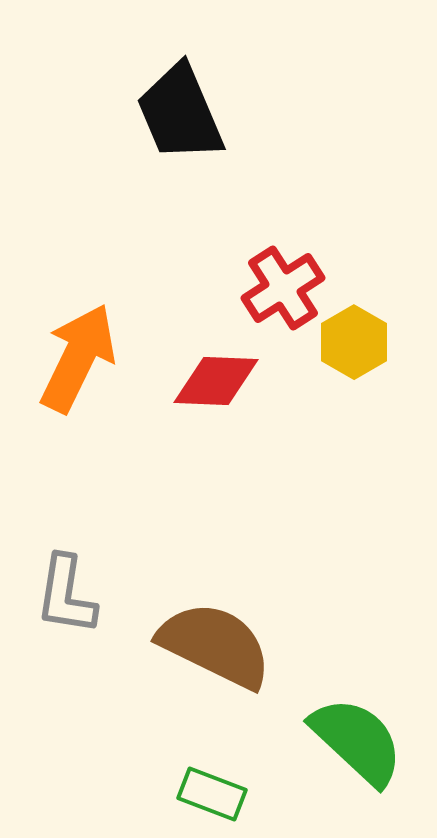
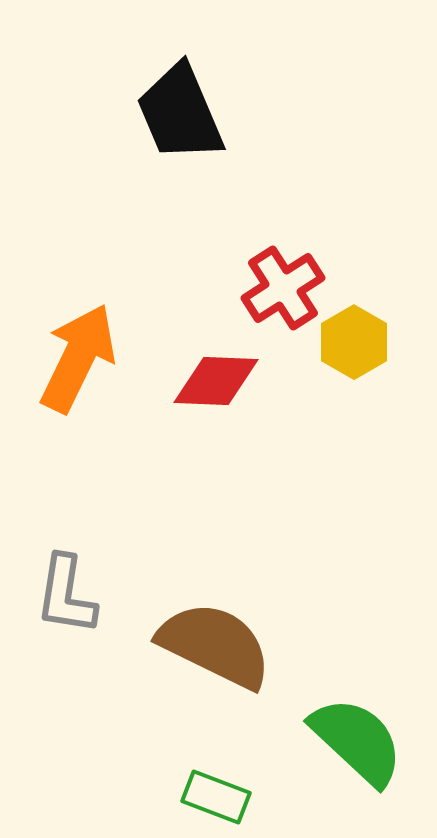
green rectangle: moved 4 px right, 3 px down
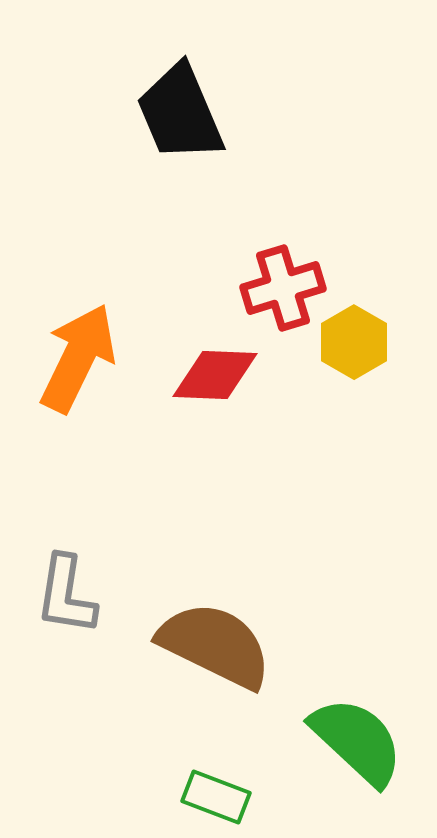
red cross: rotated 16 degrees clockwise
red diamond: moved 1 px left, 6 px up
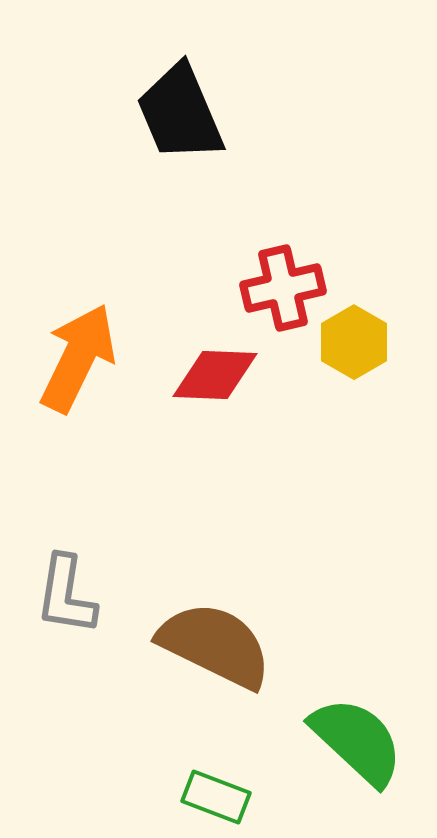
red cross: rotated 4 degrees clockwise
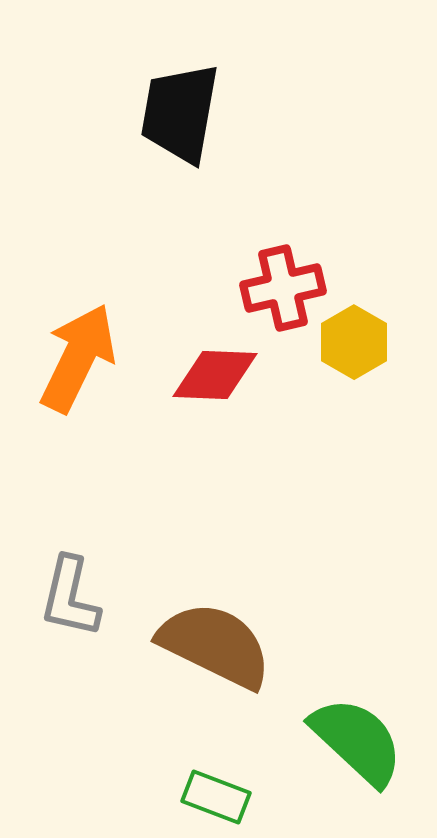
black trapezoid: rotated 33 degrees clockwise
gray L-shape: moved 4 px right, 2 px down; rotated 4 degrees clockwise
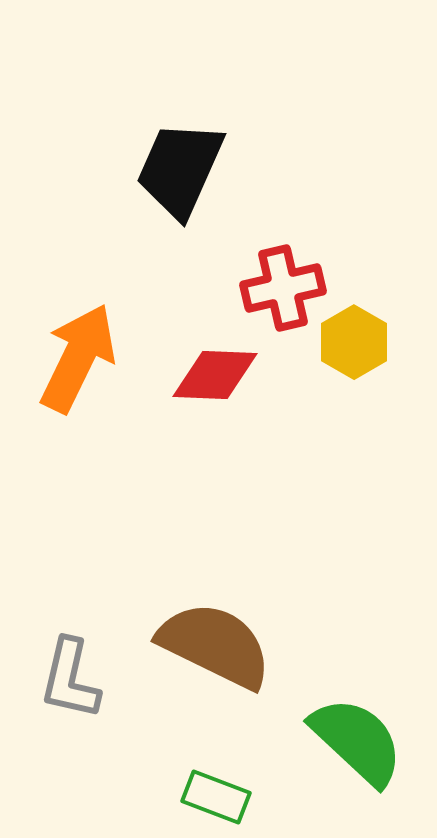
black trapezoid: moved 56 px down; rotated 14 degrees clockwise
gray L-shape: moved 82 px down
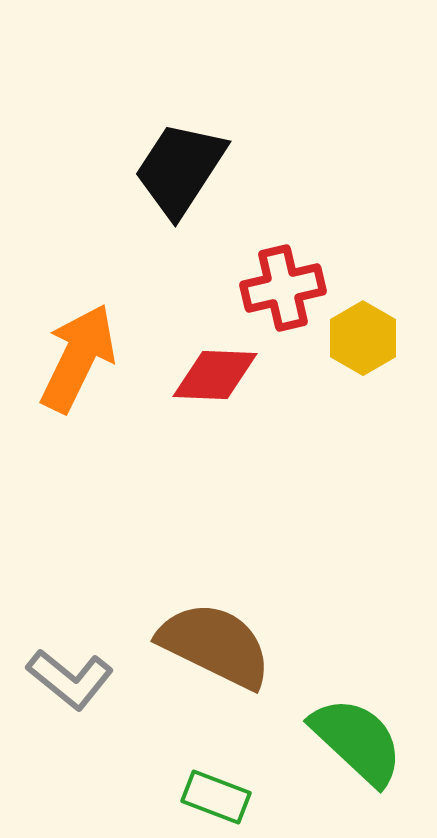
black trapezoid: rotated 9 degrees clockwise
yellow hexagon: moved 9 px right, 4 px up
gray L-shape: rotated 64 degrees counterclockwise
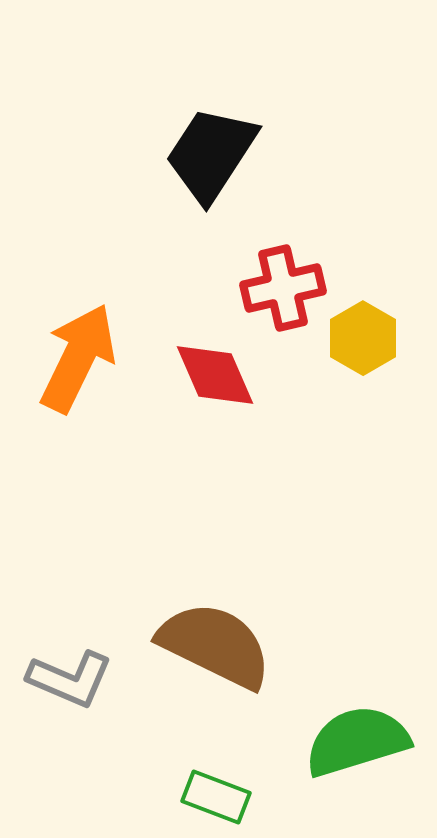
black trapezoid: moved 31 px right, 15 px up
red diamond: rotated 64 degrees clockwise
gray L-shape: rotated 16 degrees counterclockwise
green semicircle: rotated 60 degrees counterclockwise
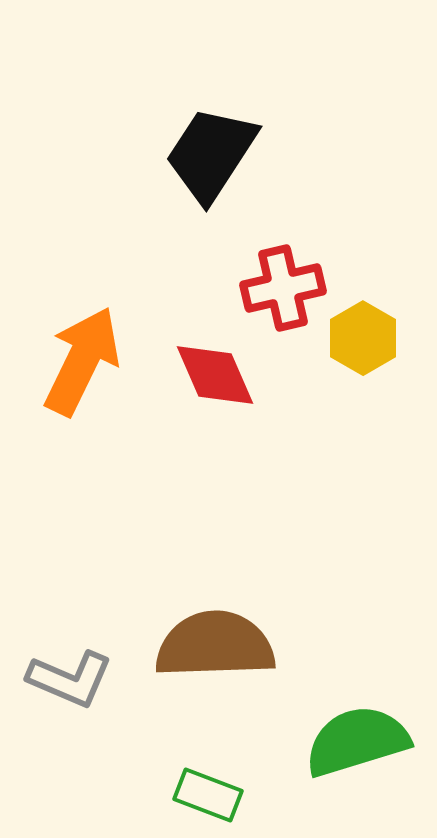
orange arrow: moved 4 px right, 3 px down
brown semicircle: rotated 28 degrees counterclockwise
green rectangle: moved 8 px left, 2 px up
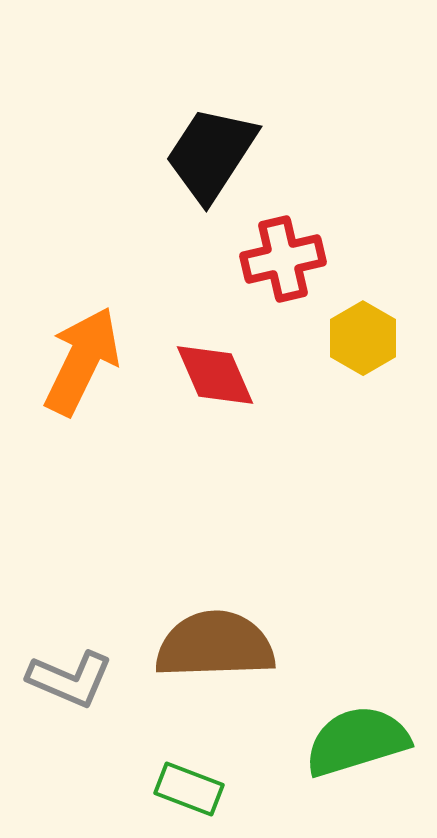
red cross: moved 29 px up
green rectangle: moved 19 px left, 6 px up
